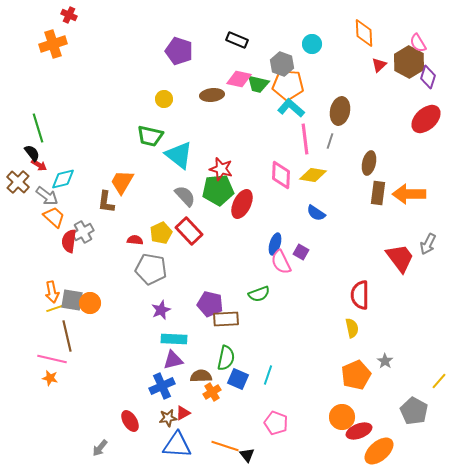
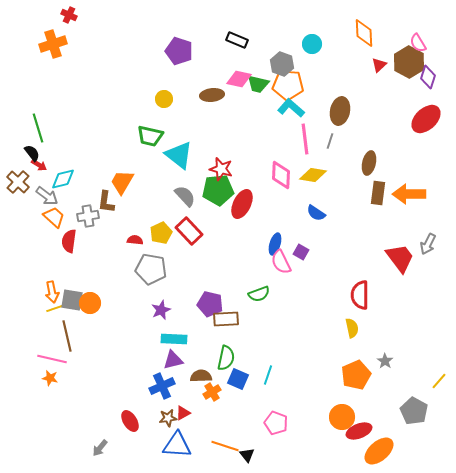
gray cross at (83, 232): moved 5 px right, 16 px up; rotated 20 degrees clockwise
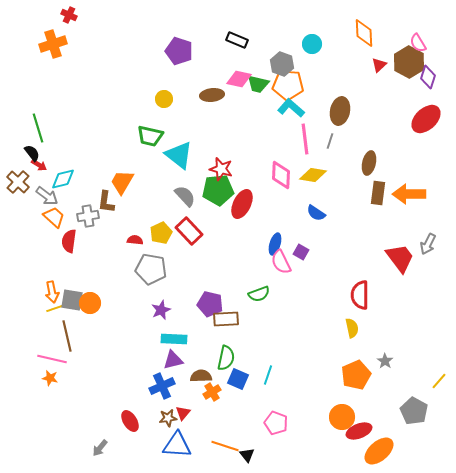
red triangle at (183, 413): rotated 21 degrees counterclockwise
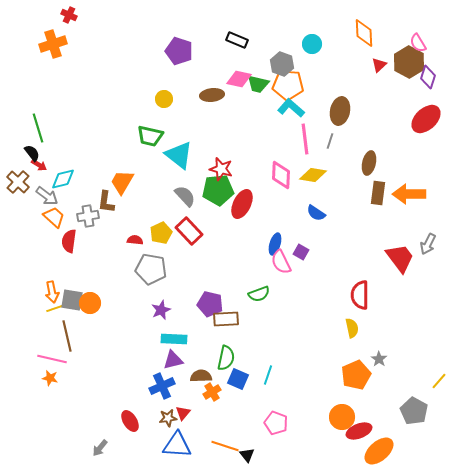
gray star at (385, 361): moved 6 px left, 2 px up
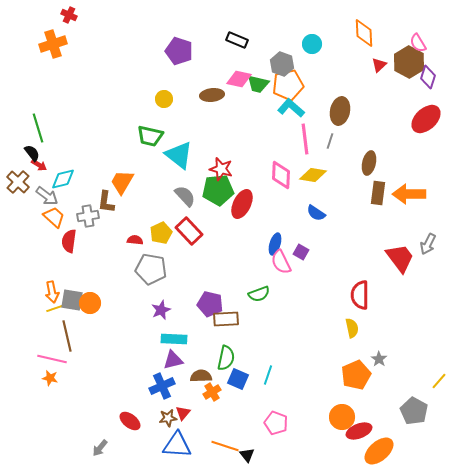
orange pentagon at (288, 85): rotated 16 degrees counterclockwise
red ellipse at (130, 421): rotated 20 degrees counterclockwise
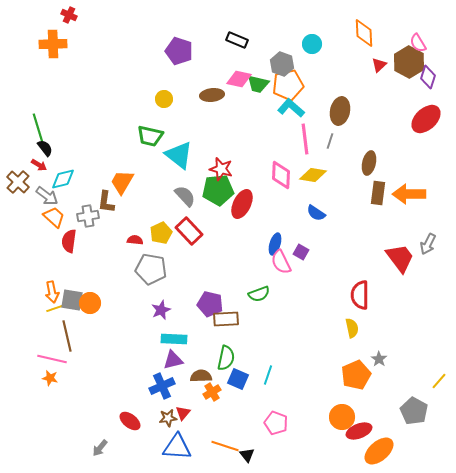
orange cross at (53, 44): rotated 16 degrees clockwise
black semicircle at (32, 153): moved 13 px right, 5 px up
blue triangle at (177, 445): moved 2 px down
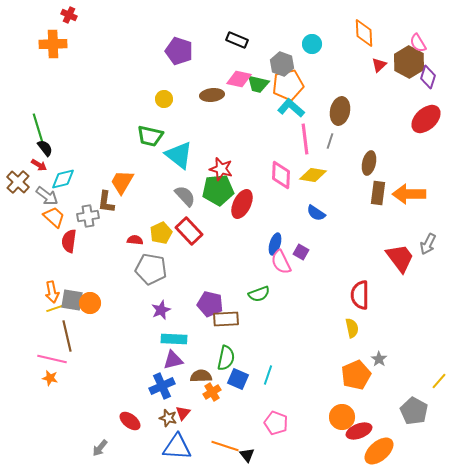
brown star at (168, 418): rotated 24 degrees clockwise
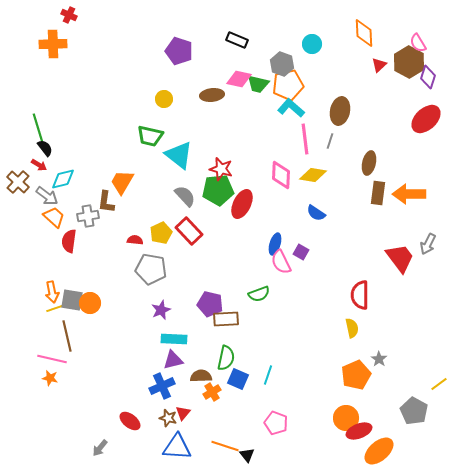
yellow line at (439, 381): moved 3 px down; rotated 12 degrees clockwise
orange circle at (342, 417): moved 4 px right, 1 px down
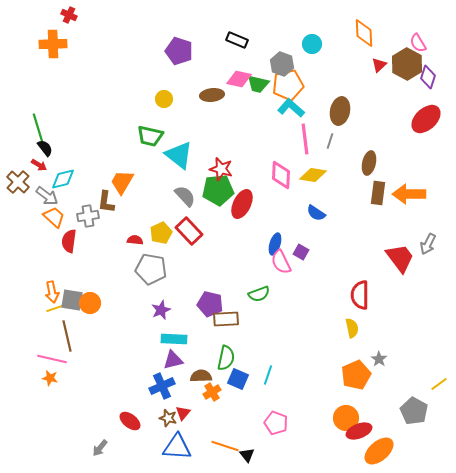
brown hexagon at (409, 62): moved 2 px left, 2 px down
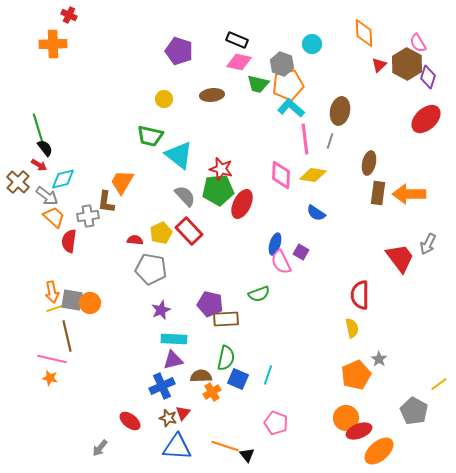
pink diamond at (239, 79): moved 17 px up
